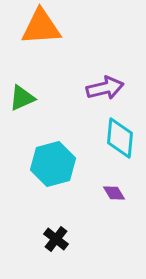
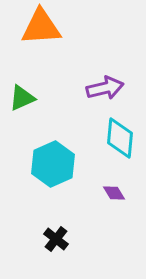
cyan hexagon: rotated 9 degrees counterclockwise
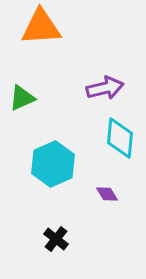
purple diamond: moved 7 px left, 1 px down
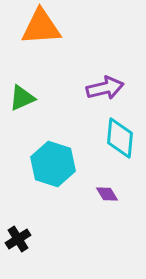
cyan hexagon: rotated 18 degrees counterclockwise
black cross: moved 38 px left; rotated 20 degrees clockwise
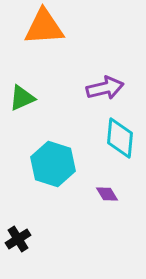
orange triangle: moved 3 px right
